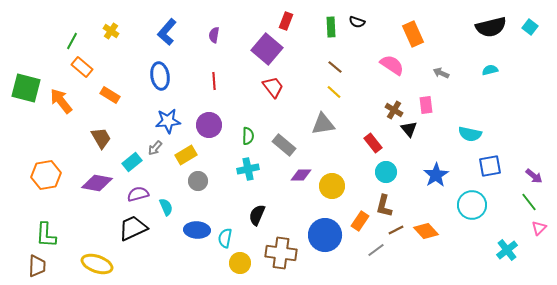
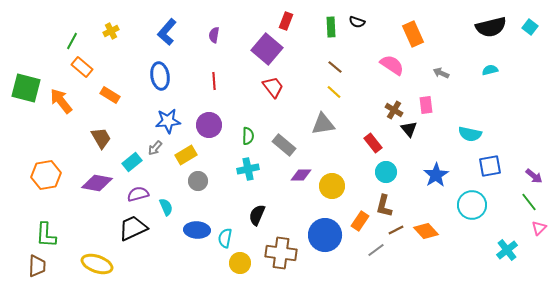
yellow cross at (111, 31): rotated 28 degrees clockwise
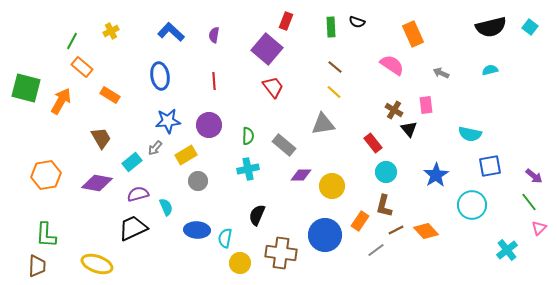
blue L-shape at (167, 32): moved 4 px right; rotated 92 degrees clockwise
orange arrow at (61, 101): rotated 68 degrees clockwise
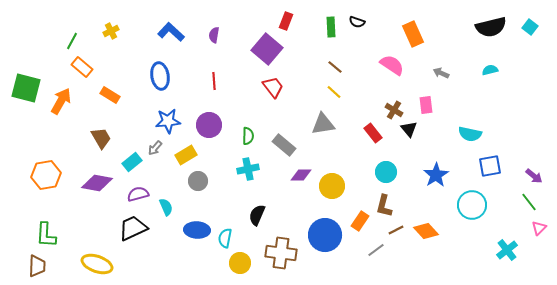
red rectangle at (373, 143): moved 10 px up
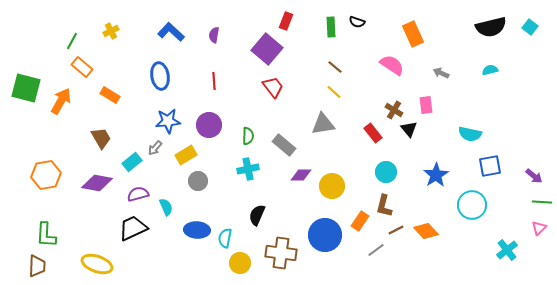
green line at (529, 202): moved 13 px right; rotated 48 degrees counterclockwise
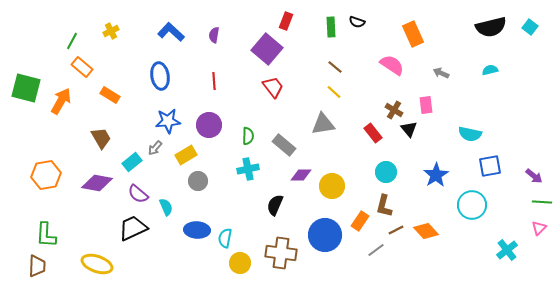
purple semicircle at (138, 194): rotated 125 degrees counterclockwise
black semicircle at (257, 215): moved 18 px right, 10 px up
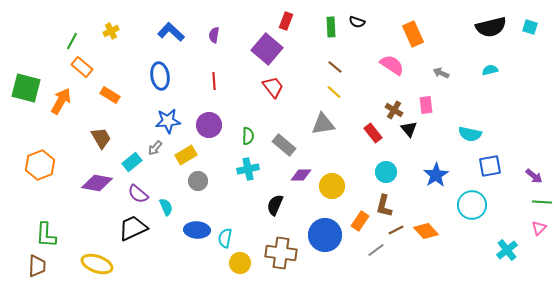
cyan square at (530, 27): rotated 21 degrees counterclockwise
orange hexagon at (46, 175): moved 6 px left, 10 px up; rotated 12 degrees counterclockwise
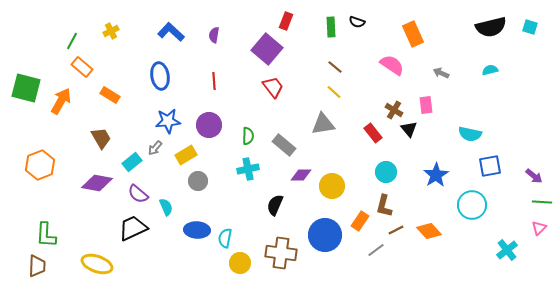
orange diamond at (426, 231): moved 3 px right
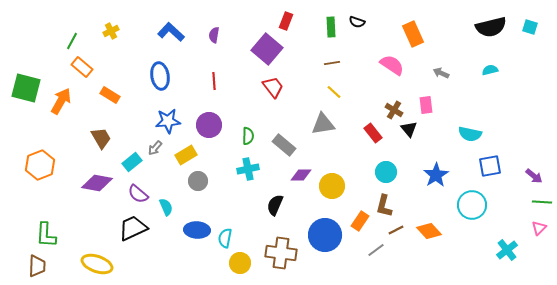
brown line at (335, 67): moved 3 px left, 4 px up; rotated 49 degrees counterclockwise
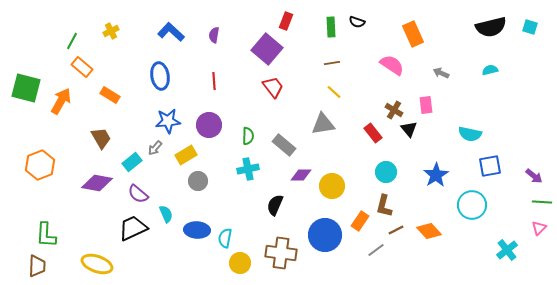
cyan semicircle at (166, 207): moved 7 px down
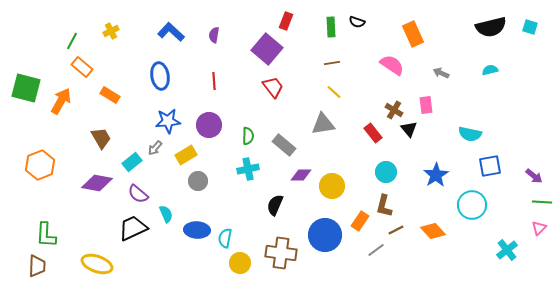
orange diamond at (429, 231): moved 4 px right
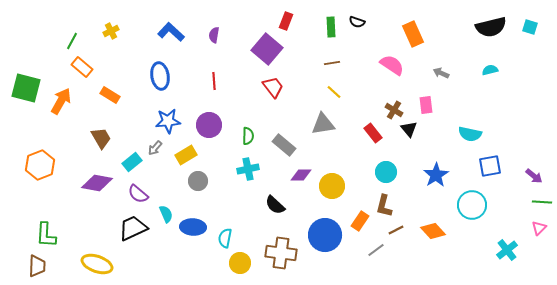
black semicircle at (275, 205): rotated 70 degrees counterclockwise
blue ellipse at (197, 230): moved 4 px left, 3 px up
